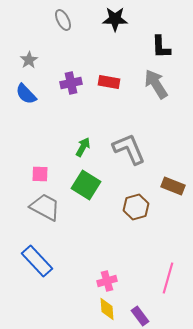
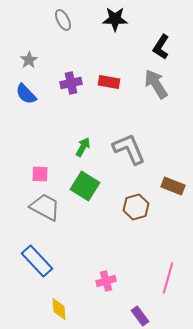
black L-shape: rotated 35 degrees clockwise
green square: moved 1 px left, 1 px down
pink cross: moved 1 px left
yellow diamond: moved 48 px left
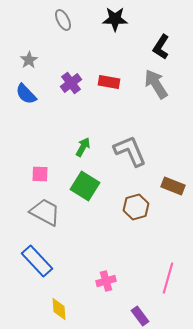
purple cross: rotated 25 degrees counterclockwise
gray L-shape: moved 1 px right, 2 px down
gray trapezoid: moved 5 px down
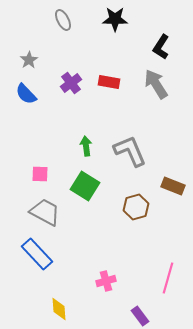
green arrow: moved 3 px right, 1 px up; rotated 36 degrees counterclockwise
blue rectangle: moved 7 px up
